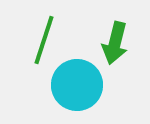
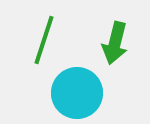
cyan circle: moved 8 px down
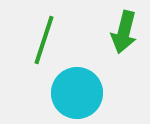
green arrow: moved 9 px right, 11 px up
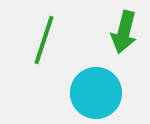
cyan circle: moved 19 px right
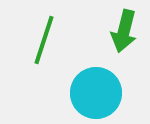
green arrow: moved 1 px up
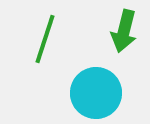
green line: moved 1 px right, 1 px up
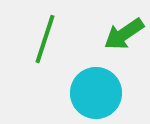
green arrow: moved 3 px down; rotated 42 degrees clockwise
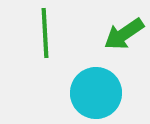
green line: moved 6 px up; rotated 21 degrees counterclockwise
